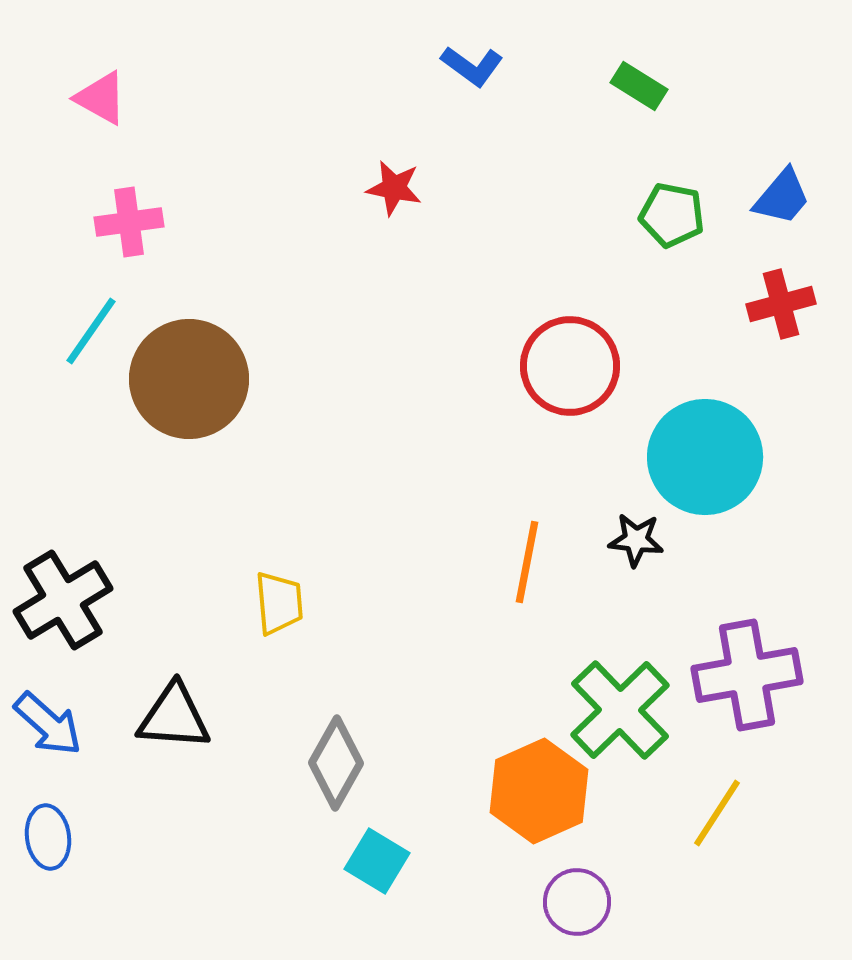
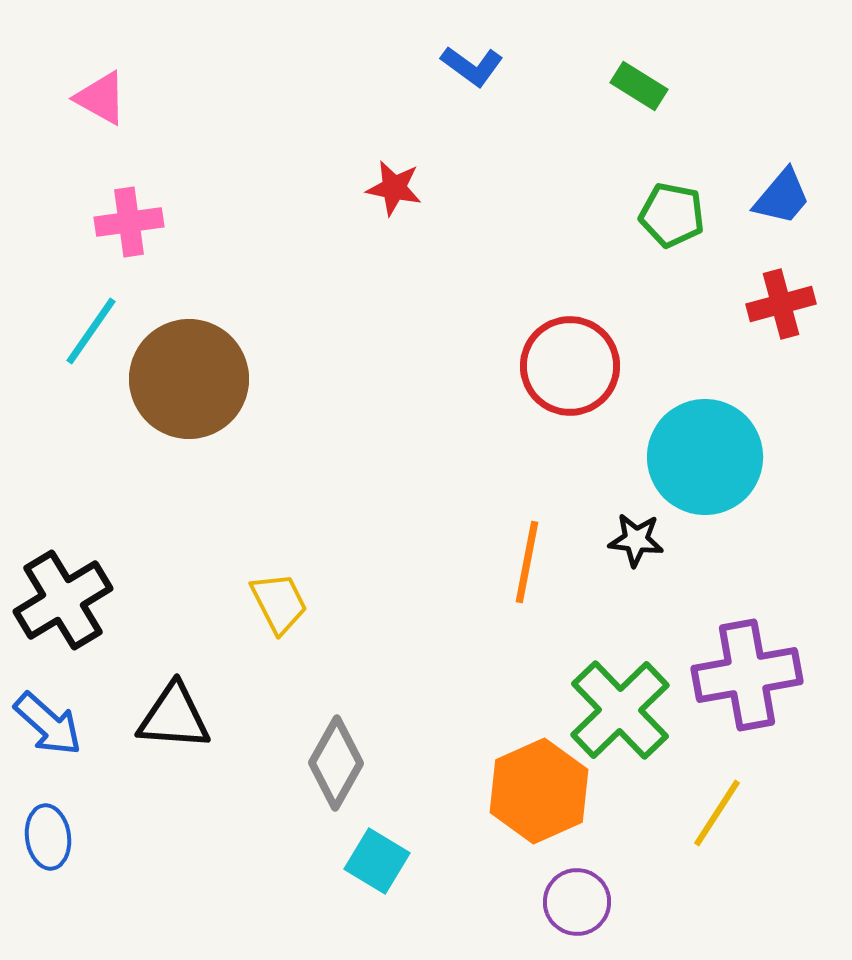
yellow trapezoid: rotated 22 degrees counterclockwise
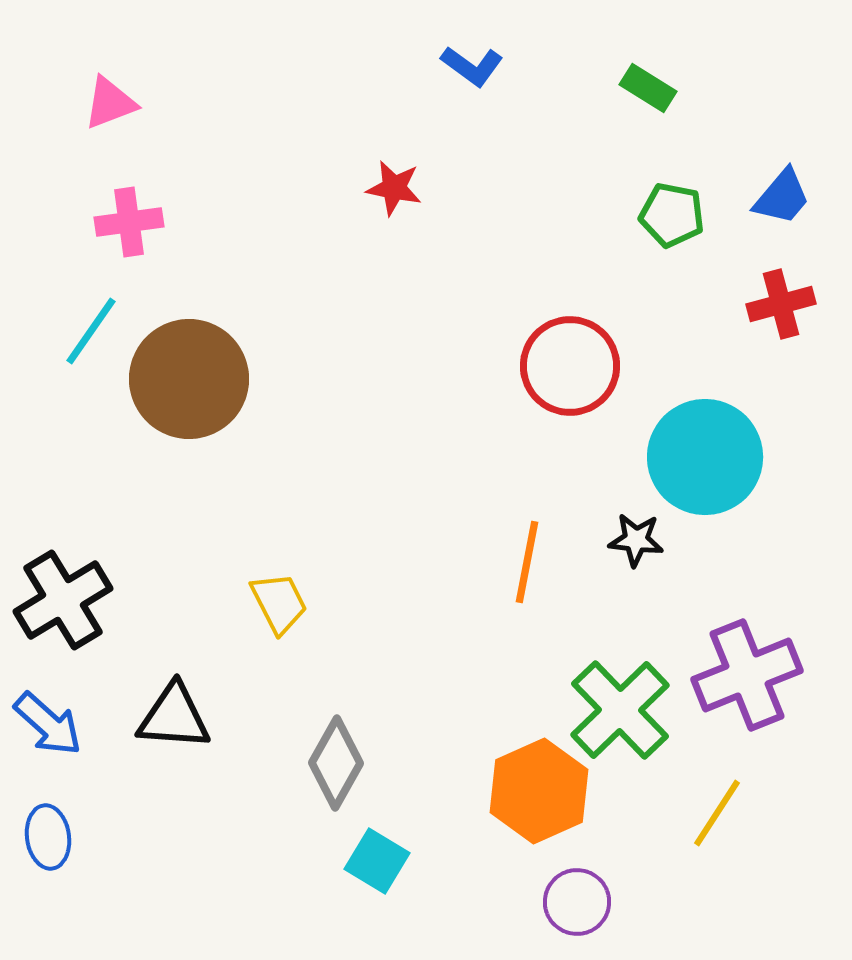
green rectangle: moved 9 px right, 2 px down
pink triangle: moved 9 px right, 5 px down; rotated 50 degrees counterclockwise
purple cross: rotated 12 degrees counterclockwise
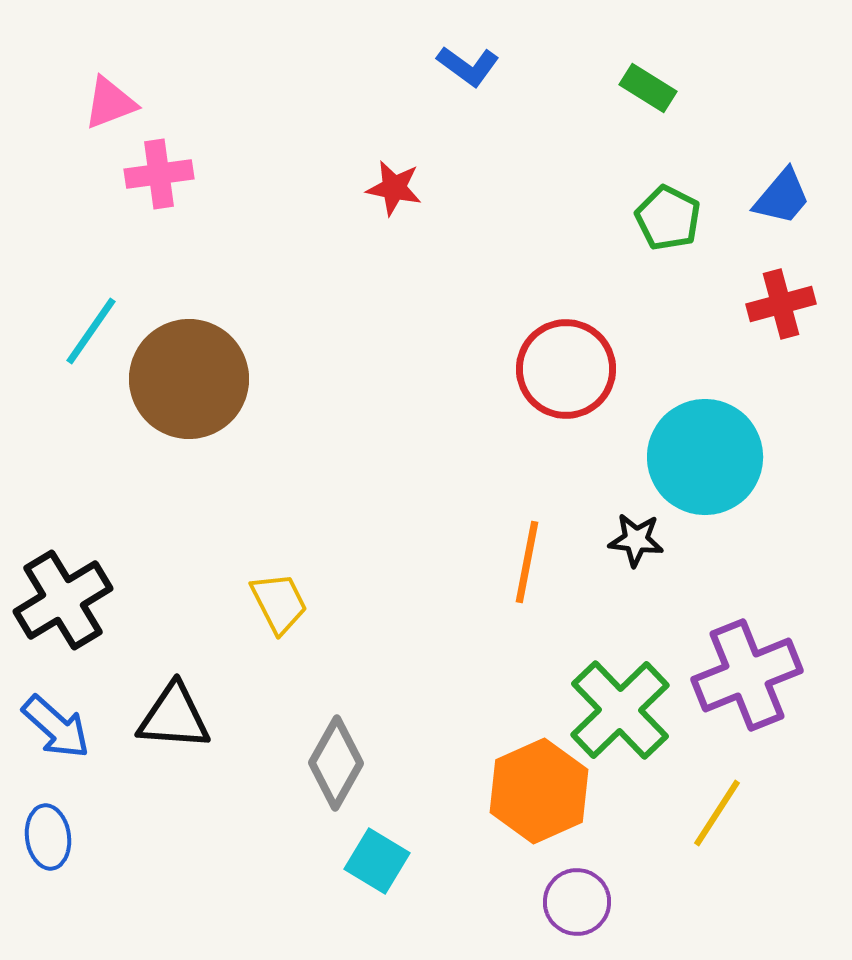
blue L-shape: moved 4 px left
green pentagon: moved 4 px left, 3 px down; rotated 16 degrees clockwise
pink cross: moved 30 px right, 48 px up
red circle: moved 4 px left, 3 px down
blue arrow: moved 8 px right, 3 px down
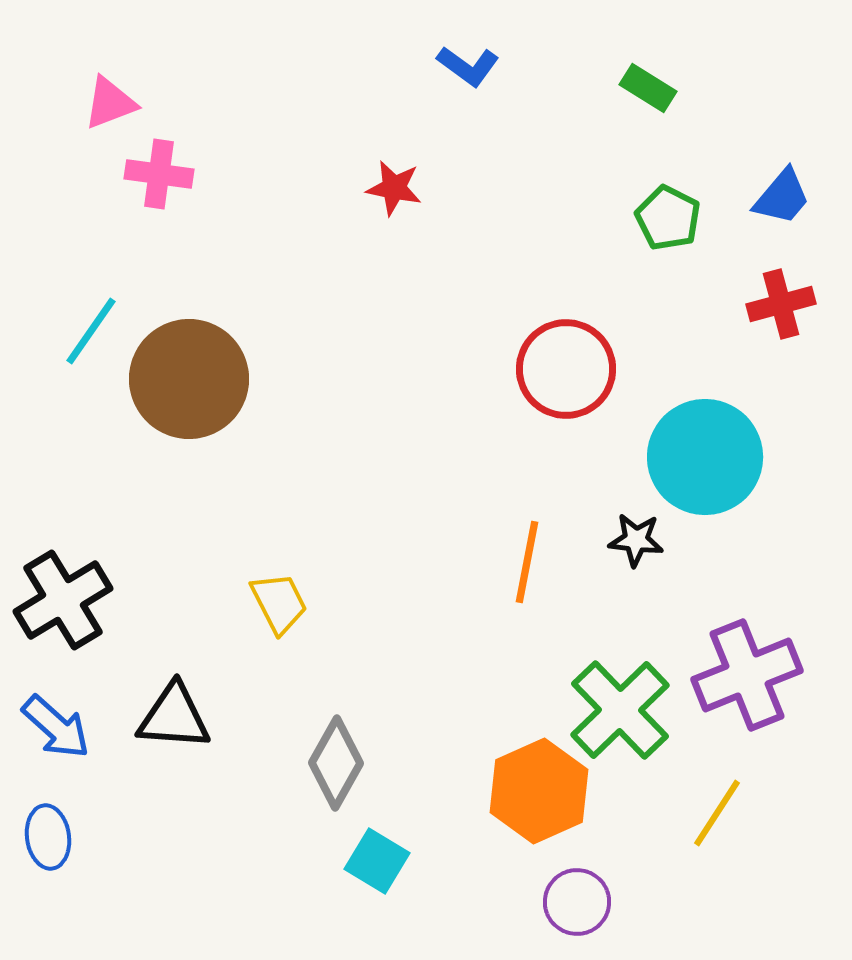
pink cross: rotated 16 degrees clockwise
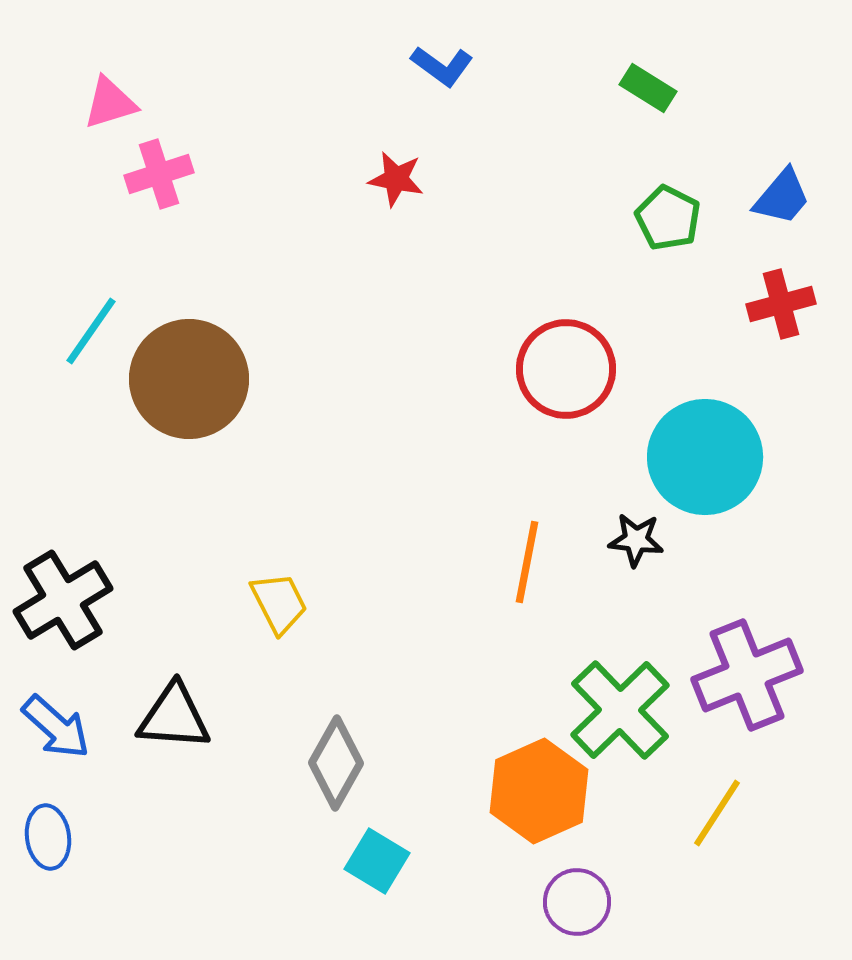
blue L-shape: moved 26 px left
pink triangle: rotated 4 degrees clockwise
pink cross: rotated 26 degrees counterclockwise
red star: moved 2 px right, 9 px up
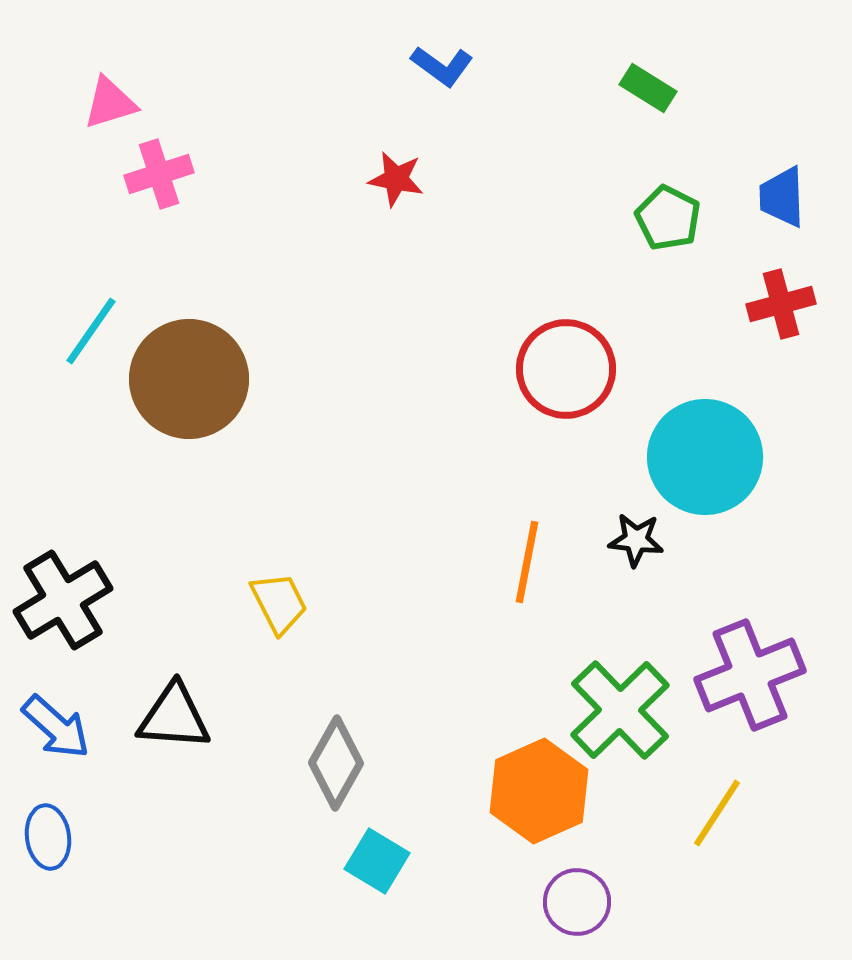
blue trapezoid: rotated 138 degrees clockwise
purple cross: moved 3 px right
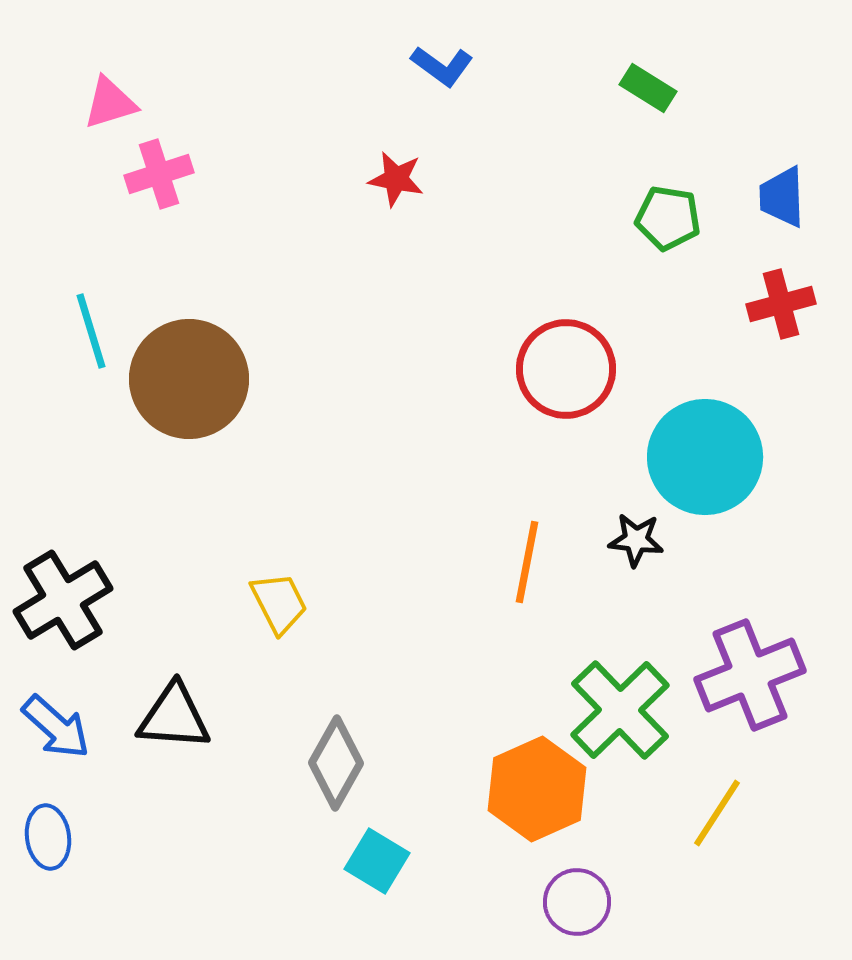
green pentagon: rotated 18 degrees counterclockwise
cyan line: rotated 52 degrees counterclockwise
orange hexagon: moved 2 px left, 2 px up
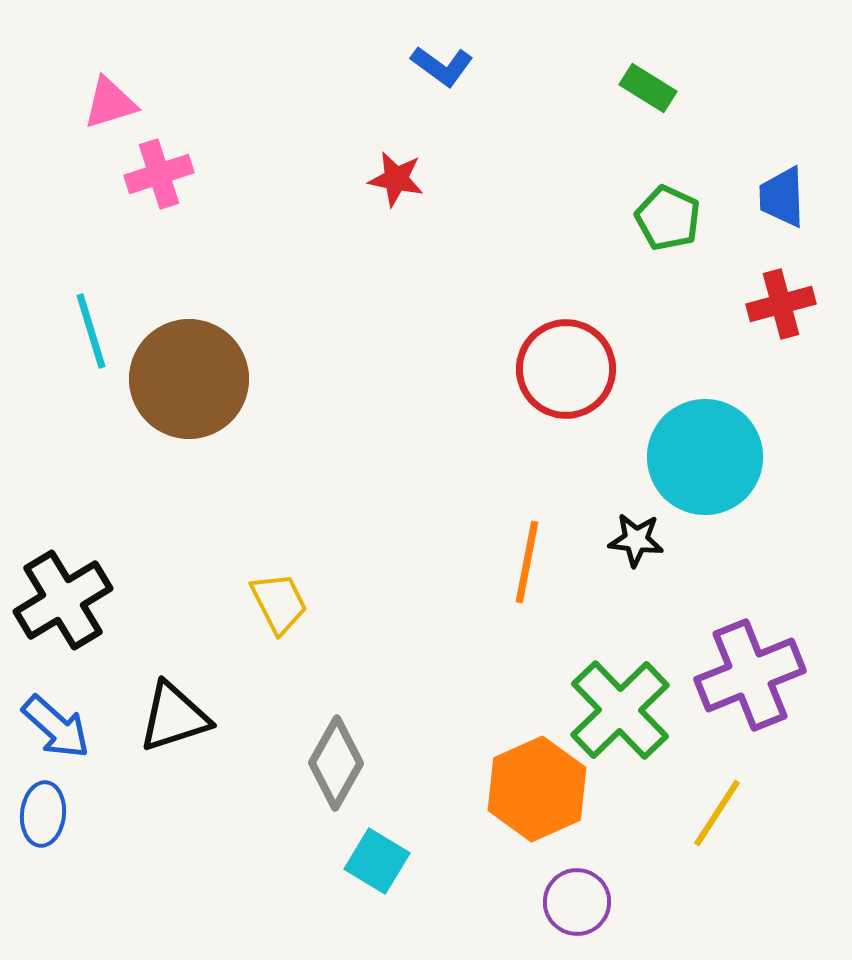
green pentagon: rotated 16 degrees clockwise
black triangle: rotated 22 degrees counterclockwise
blue ellipse: moved 5 px left, 23 px up; rotated 14 degrees clockwise
